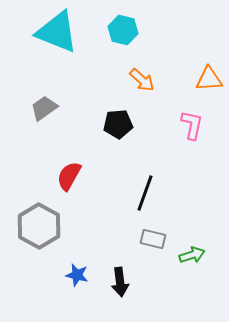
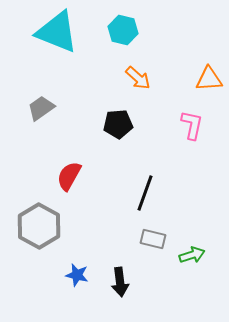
orange arrow: moved 4 px left, 2 px up
gray trapezoid: moved 3 px left
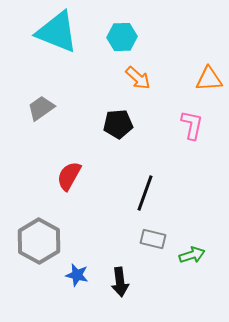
cyan hexagon: moved 1 px left, 7 px down; rotated 16 degrees counterclockwise
gray hexagon: moved 15 px down
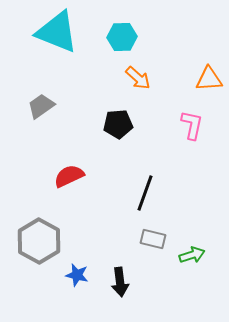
gray trapezoid: moved 2 px up
red semicircle: rotated 36 degrees clockwise
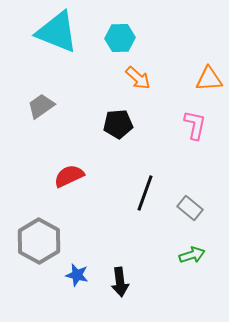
cyan hexagon: moved 2 px left, 1 px down
pink L-shape: moved 3 px right
gray rectangle: moved 37 px right, 31 px up; rotated 25 degrees clockwise
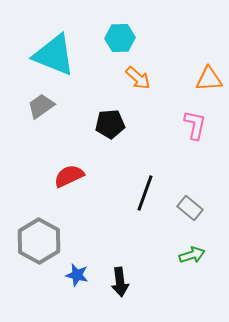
cyan triangle: moved 3 px left, 23 px down
black pentagon: moved 8 px left
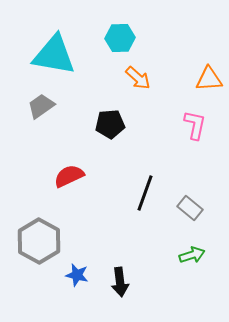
cyan triangle: rotated 12 degrees counterclockwise
